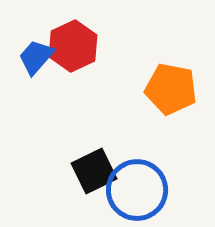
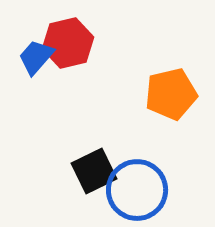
red hexagon: moved 5 px left, 3 px up; rotated 12 degrees clockwise
orange pentagon: moved 5 px down; rotated 24 degrees counterclockwise
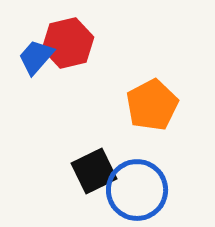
orange pentagon: moved 19 px left, 11 px down; rotated 15 degrees counterclockwise
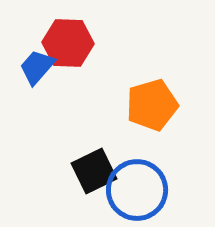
red hexagon: rotated 15 degrees clockwise
blue trapezoid: moved 1 px right, 10 px down
orange pentagon: rotated 12 degrees clockwise
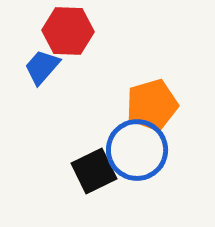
red hexagon: moved 12 px up
blue trapezoid: moved 5 px right
blue circle: moved 40 px up
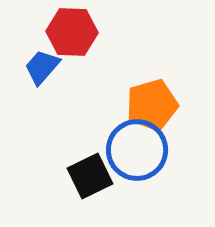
red hexagon: moved 4 px right, 1 px down
black square: moved 4 px left, 5 px down
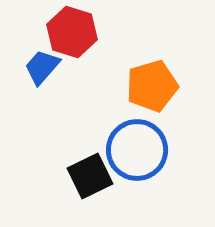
red hexagon: rotated 15 degrees clockwise
orange pentagon: moved 19 px up
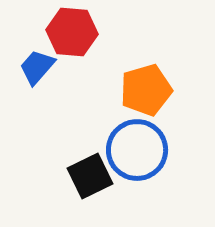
red hexagon: rotated 12 degrees counterclockwise
blue trapezoid: moved 5 px left
orange pentagon: moved 6 px left, 4 px down
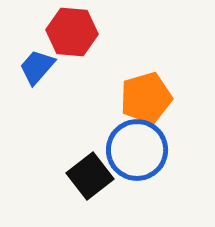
orange pentagon: moved 8 px down
black square: rotated 12 degrees counterclockwise
